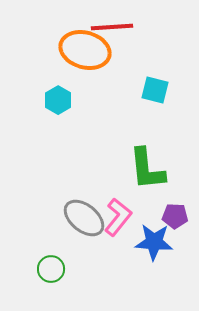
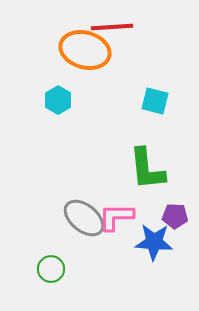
cyan square: moved 11 px down
pink L-shape: moved 2 px left; rotated 129 degrees counterclockwise
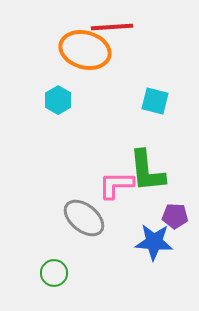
green L-shape: moved 2 px down
pink L-shape: moved 32 px up
green circle: moved 3 px right, 4 px down
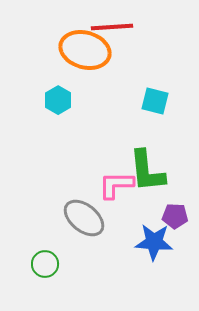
green circle: moved 9 px left, 9 px up
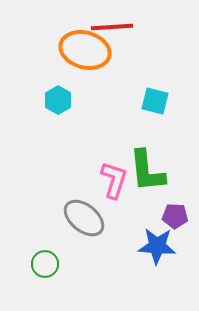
pink L-shape: moved 2 px left, 5 px up; rotated 108 degrees clockwise
blue star: moved 3 px right, 4 px down
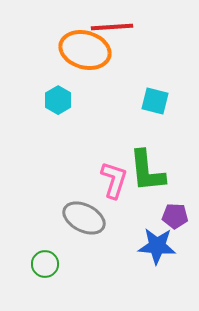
gray ellipse: rotated 12 degrees counterclockwise
